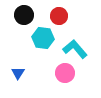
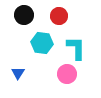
cyan hexagon: moved 1 px left, 5 px down
cyan L-shape: moved 1 px right, 1 px up; rotated 40 degrees clockwise
pink circle: moved 2 px right, 1 px down
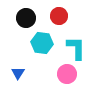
black circle: moved 2 px right, 3 px down
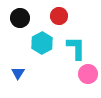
black circle: moved 6 px left
cyan hexagon: rotated 25 degrees clockwise
pink circle: moved 21 px right
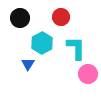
red circle: moved 2 px right, 1 px down
blue triangle: moved 10 px right, 9 px up
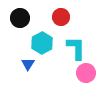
pink circle: moved 2 px left, 1 px up
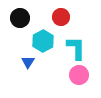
cyan hexagon: moved 1 px right, 2 px up
blue triangle: moved 2 px up
pink circle: moved 7 px left, 2 px down
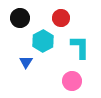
red circle: moved 1 px down
cyan L-shape: moved 4 px right, 1 px up
blue triangle: moved 2 px left
pink circle: moved 7 px left, 6 px down
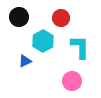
black circle: moved 1 px left, 1 px up
blue triangle: moved 1 px left, 1 px up; rotated 32 degrees clockwise
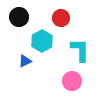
cyan hexagon: moved 1 px left
cyan L-shape: moved 3 px down
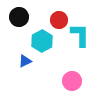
red circle: moved 2 px left, 2 px down
cyan L-shape: moved 15 px up
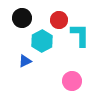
black circle: moved 3 px right, 1 px down
